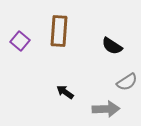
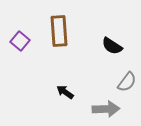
brown rectangle: rotated 8 degrees counterclockwise
gray semicircle: rotated 20 degrees counterclockwise
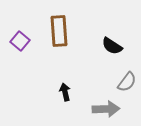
black arrow: rotated 42 degrees clockwise
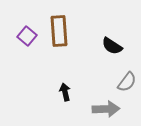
purple square: moved 7 px right, 5 px up
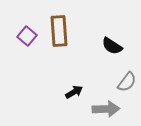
black arrow: moved 9 px right; rotated 72 degrees clockwise
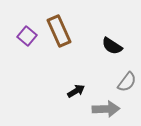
brown rectangle: rotated 20 degrees counterclockwise
black arrow: moved 2 px right, 1 px up
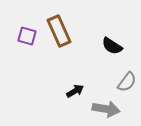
purple square: rotated 24 degrees counterclockwise
black arrow: moved 1 px left
gray arrow: rotated 12 degrees clockwise
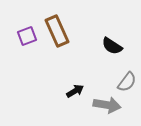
brown rectangle: moved 2 px left
purple square: rotated 36 degrees counterclockwise
gray arrow: moved 1 px right, 4 px up
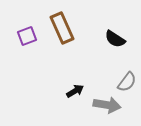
brown rectangle: moved 5 px right, 3 px up
black semicircle: moved 3 px right, 7 px up
